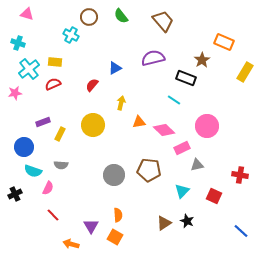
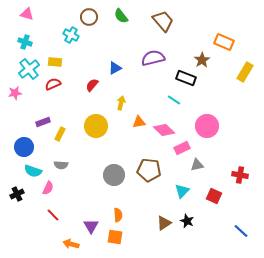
cyan cross at (18, 43): moved 7 px right, 1 px up
yellow circle at (93, 125): moved 3 px right, 1 px down
black cross at (15, 194): moved 2 px right
orange square at (115, 237): rotated 21 degrees counterclockwise
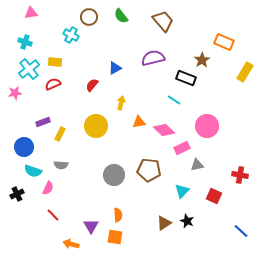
pink triangle at (27, 14): moved 4 px right, 1 px up; rotated 24 degrees counterclockwise
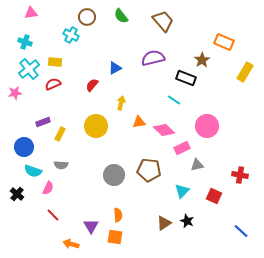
brown circle at (89, 17): moved 2 px left
black cross at (17, 194): rotated 24 degrees counterclockwise
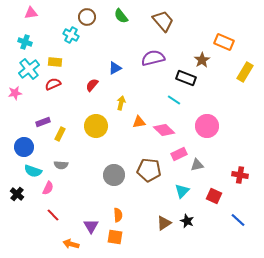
pink rectangle at (182, 148): moved 3 px left, 6 px down
blue line at (241, 231): moved 3 px left, 11 px up
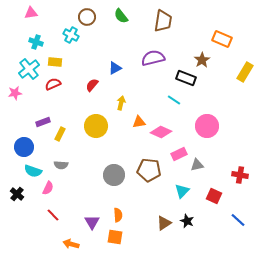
brown trapezoid at (163, 21): rotated 50 degrees clockwise
cyan cross at (25, 42): moved 11 px right
orange rectangle at (224, 42): moved 2 px left, 3 px up
pink diamond at (164, 130): moved 3 px left, 2 px down; rotated 20 degrees counterclockwise
purple triangle at (91, 226): moved 1 px right, 4 px up
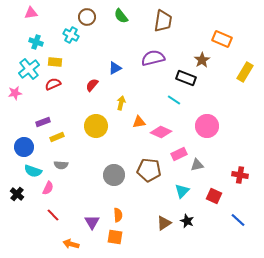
yellow rectangle at (60, 134): moved 3 px left, 3 px down; rotated 40 degrees clockwise
